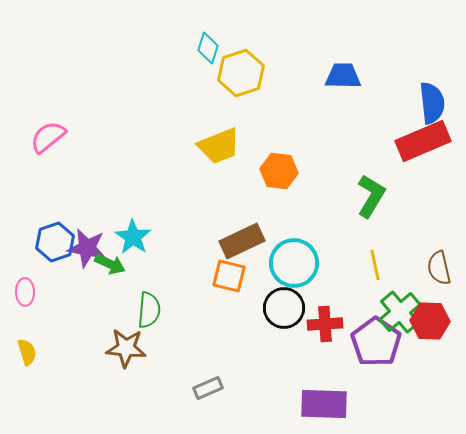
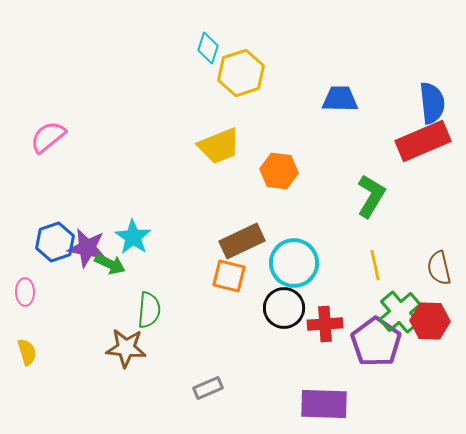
blue trapezoid: moved 3 px left, 23 px down
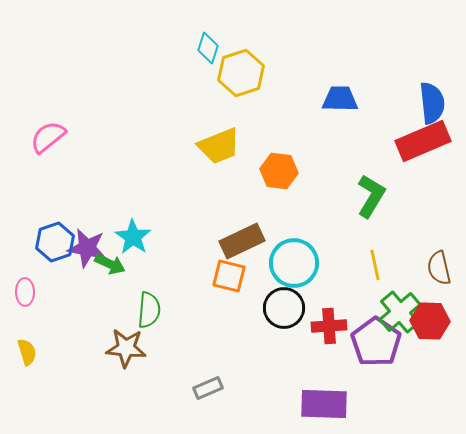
red cross: moved 4 px right, 2 px down
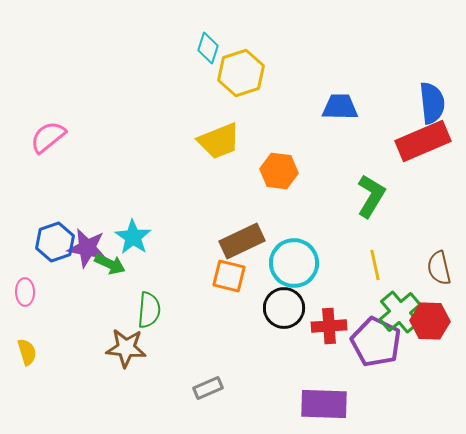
blue trapezoid: moved 8 px down
yellow trapezoid: moved 5 px up
purple pentagon: rotated 9 degrees counterclockwise
